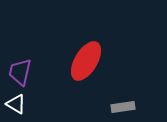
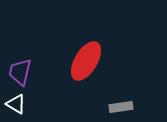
gray rectangle: moved 2 px left
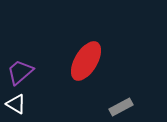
purple trapezoid: rotated 36 degrees clockwise
gray rectangle: rotated 20 degrees counterclockwise
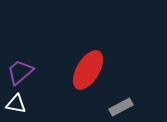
red ellipse: moved 2 px right, 9 px down
white triangle: rotated 20 degrees counterclockwise
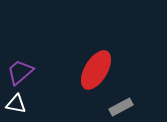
red ellipse: moved 8 px right
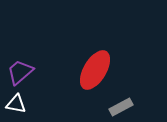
red ellipse: moved 1 px left
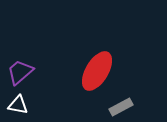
red ellipse: moved 2 px right, 1 px down
white triangle: moved 2 px right, 1 px down
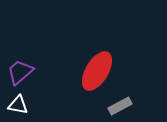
gray rectangle: moved 1 px left, 1 px up
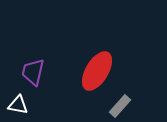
purple trapezoid: moved 13 px right; rotated 36 degrees counterclockwise
gray rectangle: rotated 20 degrees counterclockwise
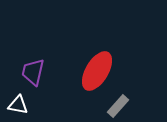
gray rectangle: moved 2 px left
